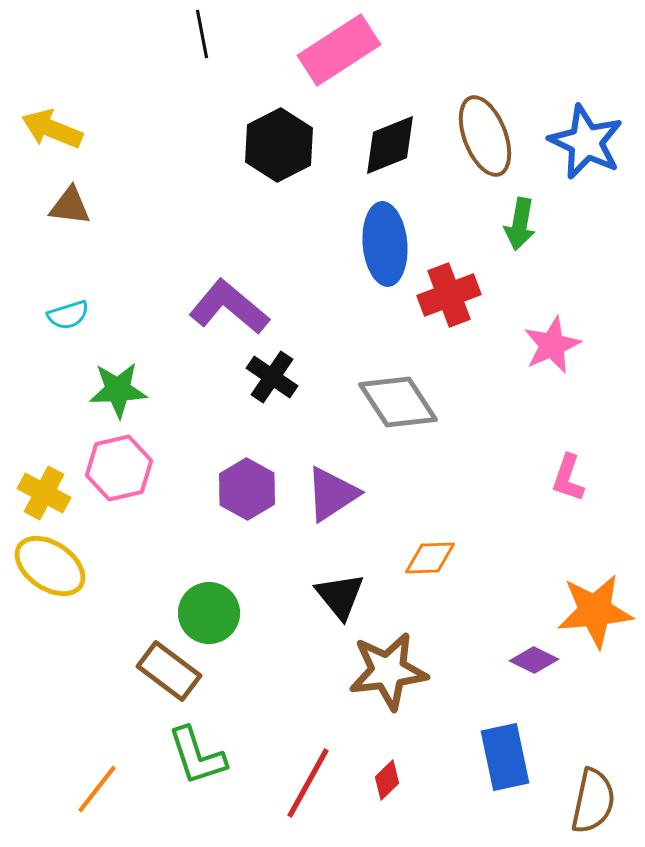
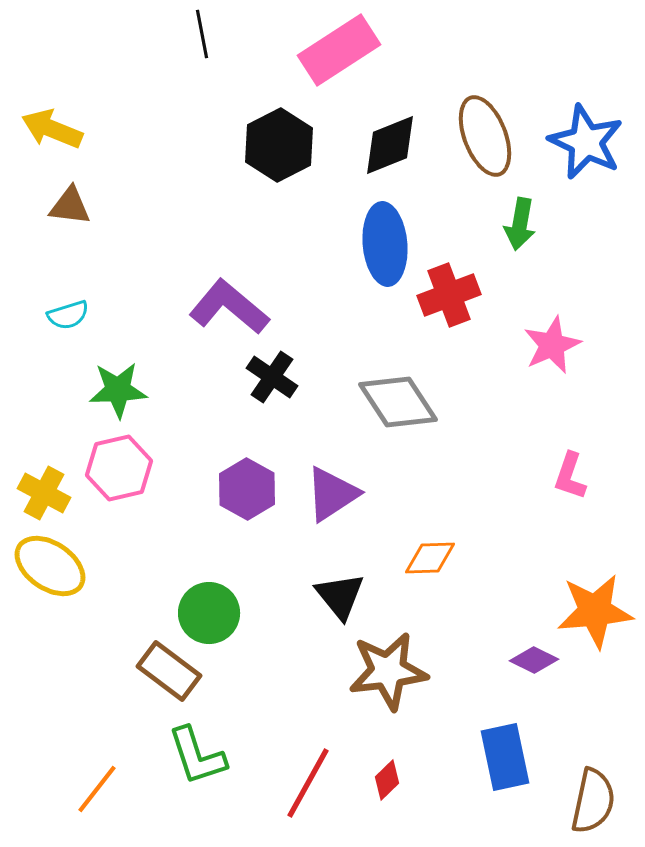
pink L-shape: moved 2 px right, 2 px up
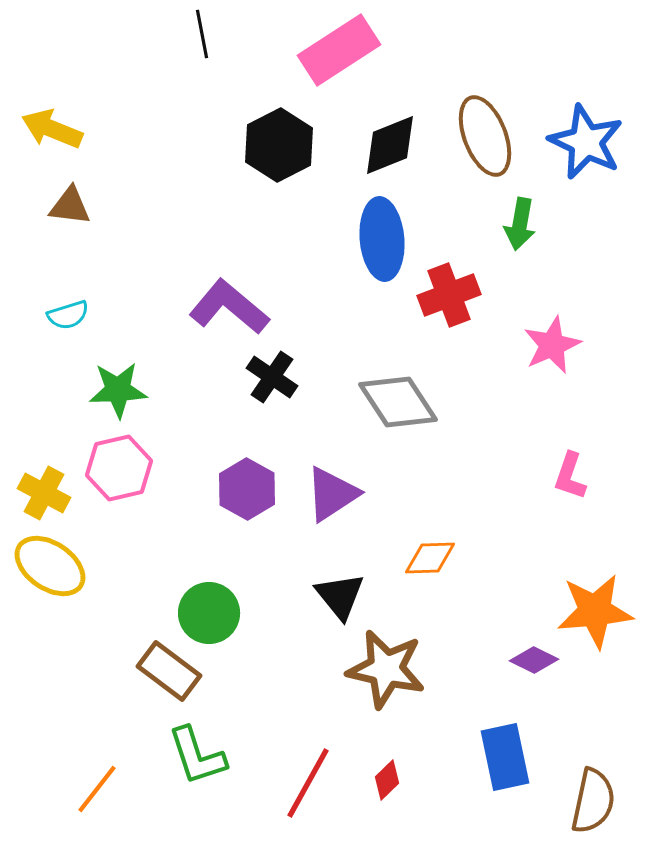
blue ellipse: moved 3 px left, 5 px up
brown star: moved 2 px left, 2 px up; rotated 20 degrees clockwise
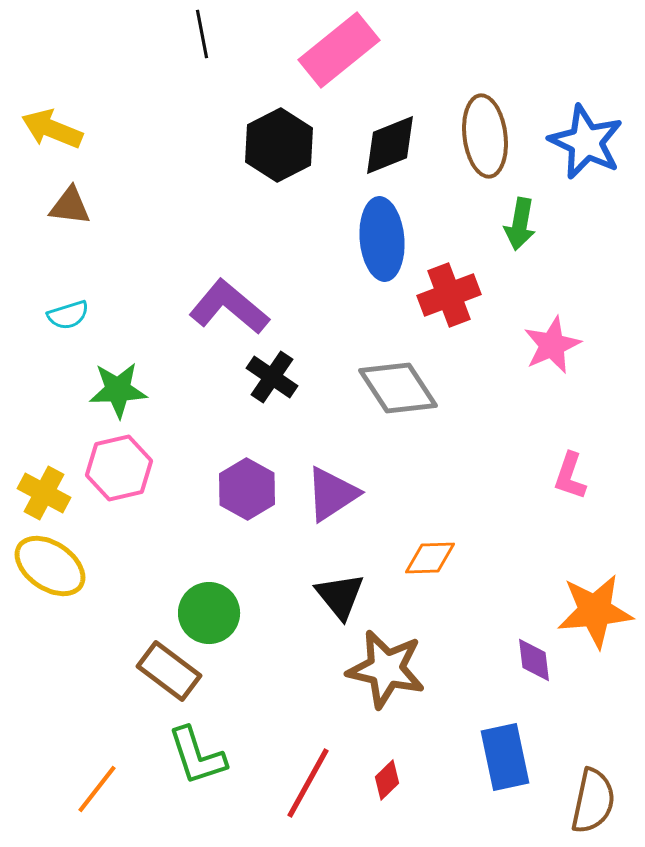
pink rectangle: rotated 6 degrees counterclockwise
brown ellipse: rotated 14 degrees clockwise
gray diamond: moved 14 px up
purple diamond: rotated 57 degrees clockwise
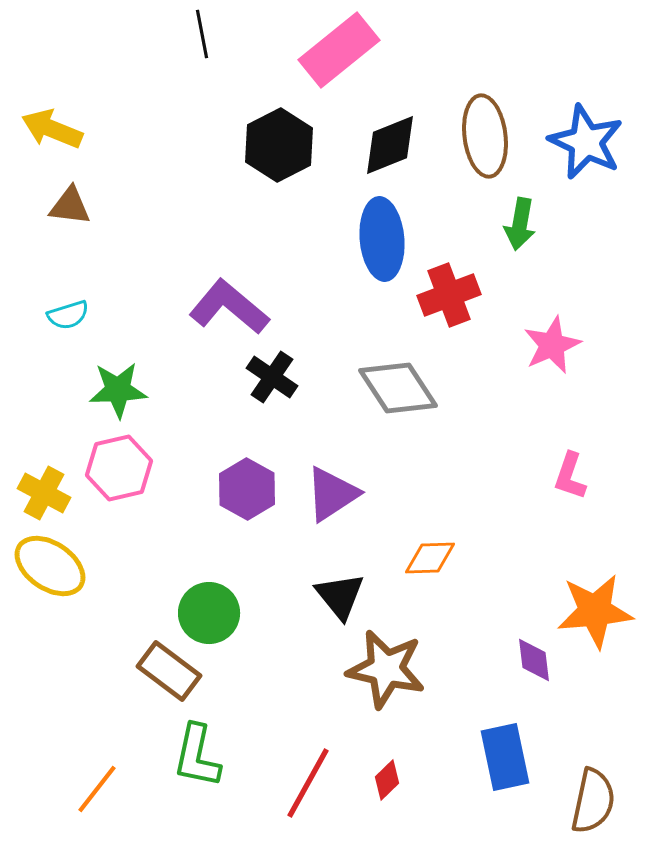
green L-shape: rotated 30 degrees clockwise
